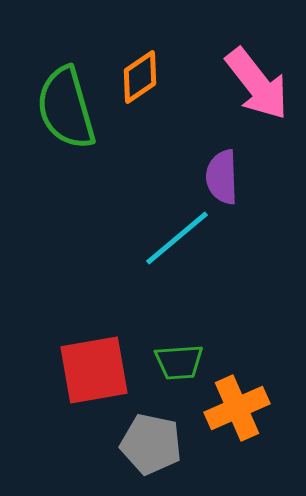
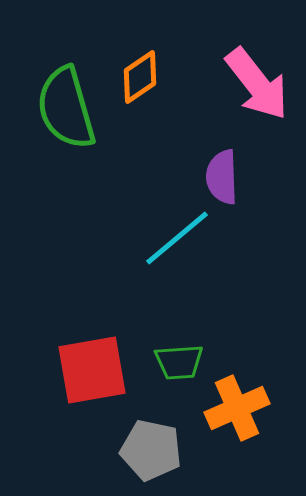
red square: moved 2 px left
gray pentagon: moved 6 px down
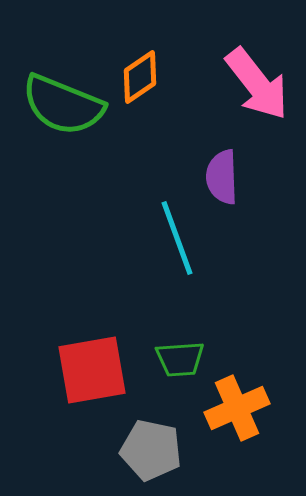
green semicircle: moved 3 px left, 3 px up; rotated 52 degrees counterclockwise
cyan line: rotated 70 degrees counterclockwise
green trapezoid: moved 1 px right, 3 px up
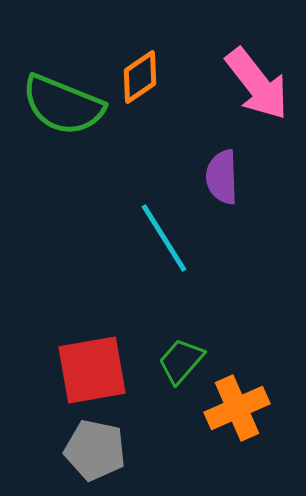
cyan line: moved 13 px left; rotated 12 degrees counterclockwise
green trapezoid: moved 1 px right, 2 px down; rotated 135 degrees clockwise
gray pentagon: moved 56 px left
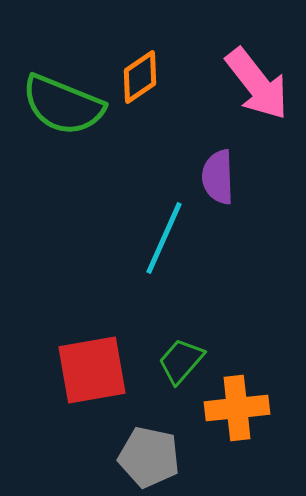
purple semicircle: moved 4 px left
cyan line: rotated 56 degrees clockwise
orange cross: rotated 18 degrees clockwise
gray pentagon: moved 54 px right, 7 px down
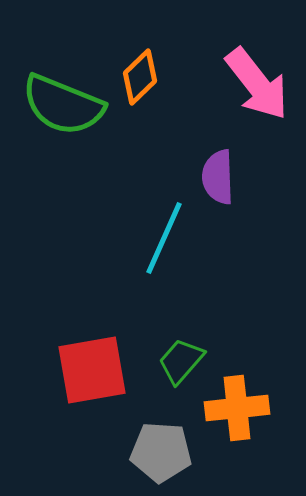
orange diamond: rotated 10 degrees counterclockwise
gray pentagon: moved 12 px right, 5 px up; rotated 8 degrees counterclockwise
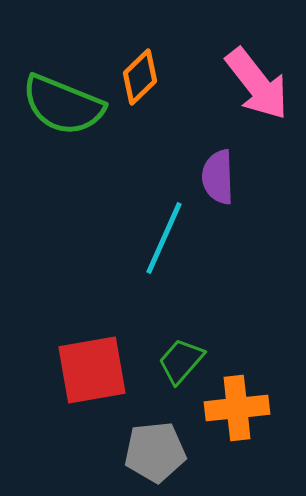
gray pentagon: moved 6 px left; rotated 10 degrees counterclockwise
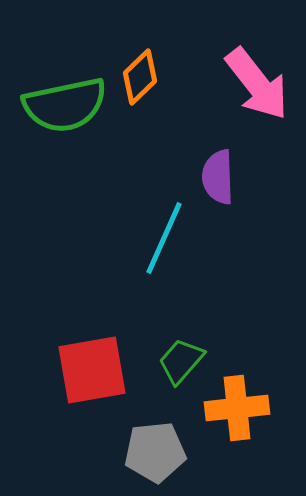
green semicircle: moved 2 px right; rotated 34 degrees counterclockwise
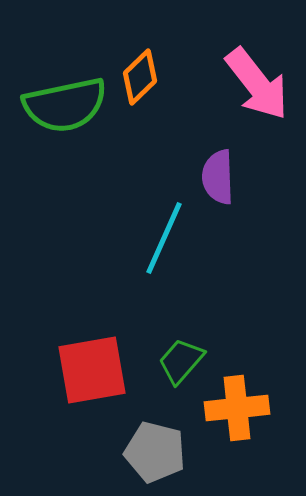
gray pentagon: rotated 20 degrees clockwise
